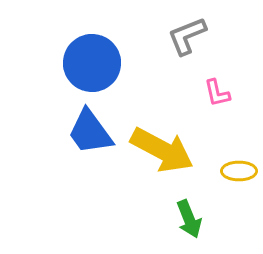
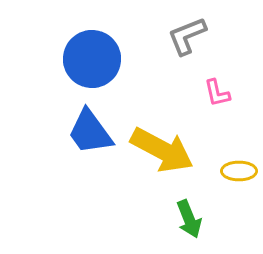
blue circle: moved 4 px up
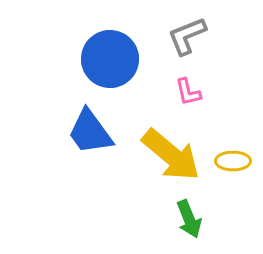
blue circle: moved 18 px right
pink L-shape: moved 29 px left, 1 px up
yellow arrow: moved 9 px right, 5 px down; rotated 12 degrees clockwise
yellow ellipse: moved 6 px left, 10 px up
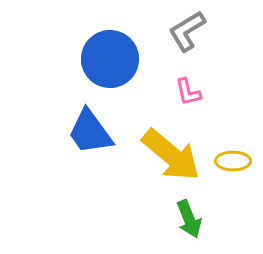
gray L-shape: moved 5 px up; rotated 9 degrees counterclockwise
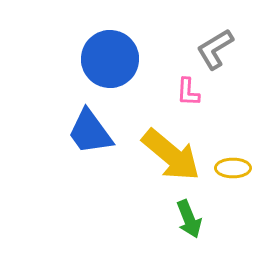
gray L-shape: moved 28 px right, 18 px down
pink L-shape: rotated 16 degrees clockwise
yellow ellipse: moved 7 px down
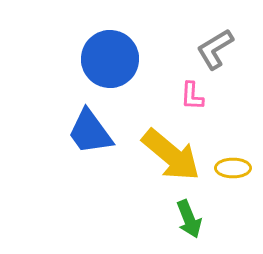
pink L-shape: moved 4 px right, 4 px down
